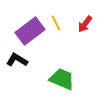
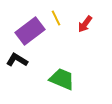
yellow line: moved 5 px up
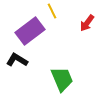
yellow line: moved 4 px left, 7 px up
red arrow: moved 2 px right, 1 px up
green trapezoid: rotated 44 degrees clockwise
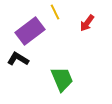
yellow line: moved 3 px right, 1 px down
black L-shape: moved 1 px right, 1 px up
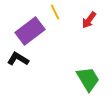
red arrow: moved 2 px right, 3 px up
green trapezoid: moved 26 px right; rotated 8 degrees counterclockwise
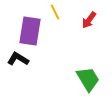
purple rectangle: rotated 44 degrees counterclockwise
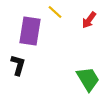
yellow line: rotated 21 degrees counterclockwise
black L-shape: moved 6 px down; rotated 75 degrees clockwise
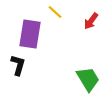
red arrow: moved 2 px right, 1 px down
purple rectangle: moved 3 px down
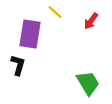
green trapezoid: moved 4 px down
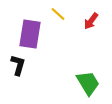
yellow line: moved 3 px right, 2 px down
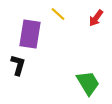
red arrow: moved 5 px right, 3 px up
